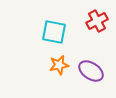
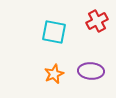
orange star: moved 5 px left, 9 px down; rotated 12 degrees counterclockwise
purple ellipse: rotated 30 degrees counterclockwise
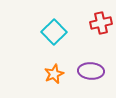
red cross: moved 4 px right, 2 px down; rotated 15 degrees clockwise
cyan square: rotated 35 degrees clockwise
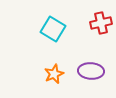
cyan square: moved 1 px left, 3 px up; rotated 15 degrees counterclockwise
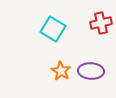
orange star: moved 7 px right, 3 px up; rotated 18 degrees counterclockwise
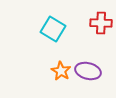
red cross: rotated 15 degrees clockwise
purple ellipse: moved 3 px left; rotated 10 degrees clockwise
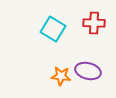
red cross: moved 7 px left
orange star: moved 5 px down; rotated 24 degrees counterclockwise
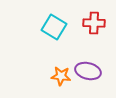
cyan square: moved 1 px right, 2 px up
